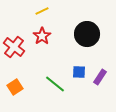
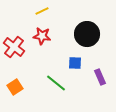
red star: rotated 30 degrees counterclockwise
blue square: moved 4 px left, 9 px up
purple rectangle: rotated 56 degrees counterclockwise
green line: moved 1 px right, 1 px up
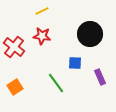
black circle: moved 3 px right
green line: rotated 15 degrees clockwise
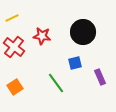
yellow line: moved 30 px left, 7 px down
black circle: moved 7 px left, 2 px up
blue square: rotated 16 degrees counterclockwise
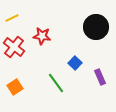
black circle: moved 13 px right, 5 px up
blue square: rotated 32 degrees counterclockwise
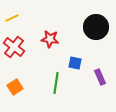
red star: moved 8 px right, 3 px down
blue square: rotated 32 degrees counterclockwise
green line: rotated 45 degrees clockwise
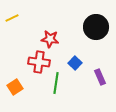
red cross: moved 25 px right, 15 px down; rotated 30 degrees counterclockwise
blue square: rotated 32 degrees clockwise
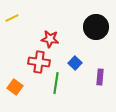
purple rectangle: rotated 28 degrees clockwise
orange square: rotated 21 degrees counterclockwise
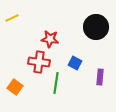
blue square: rotated 16 degrees counterclockwise
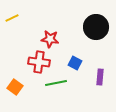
green line: rotated 70 degrees clockwise
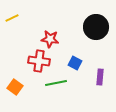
red cross: moved 1 px up
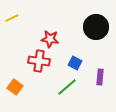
green line: moved 11 px right, 4 px down; rotated 30 degrees counterclockwise
